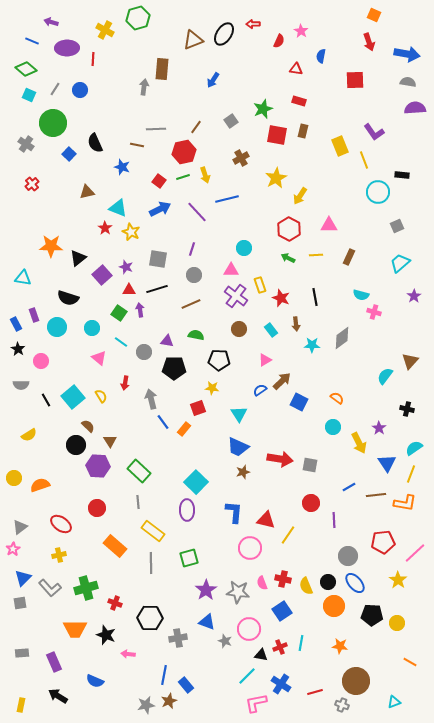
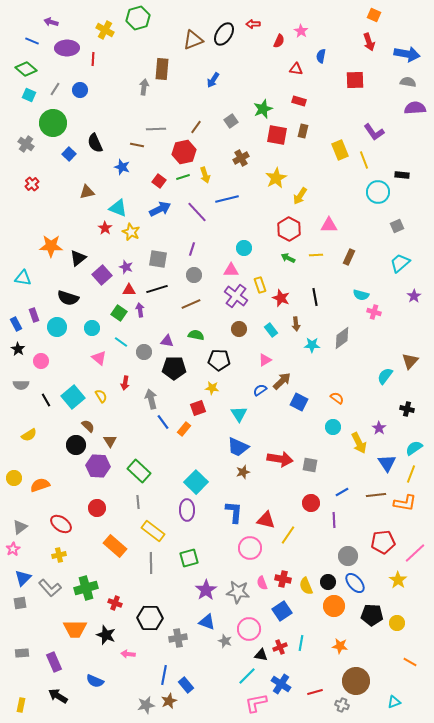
yellow rectangle at (340, 146): moved 4 px down
blue line at (349, 487): moved 7 px left, 5 px down
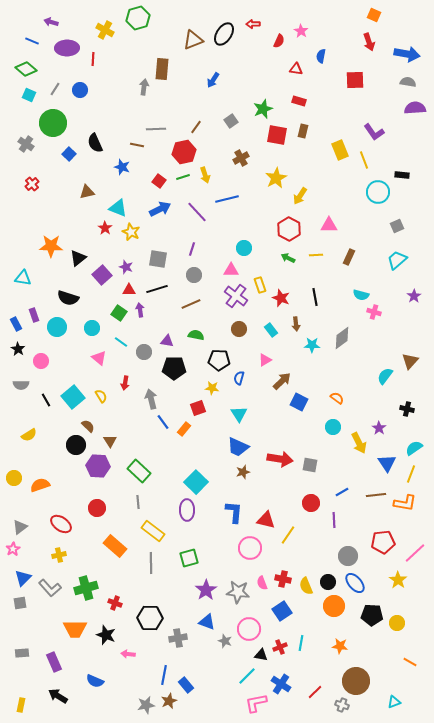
cyan trapezoid at (400, 263): moved 3 px left, 3 px up
blue semicircle at (260, 390): moved 21 px left, 12 px up; rotated 40 degrees counterclockwise
red line at (315, 692): rotated 28 degrees counterclockwise
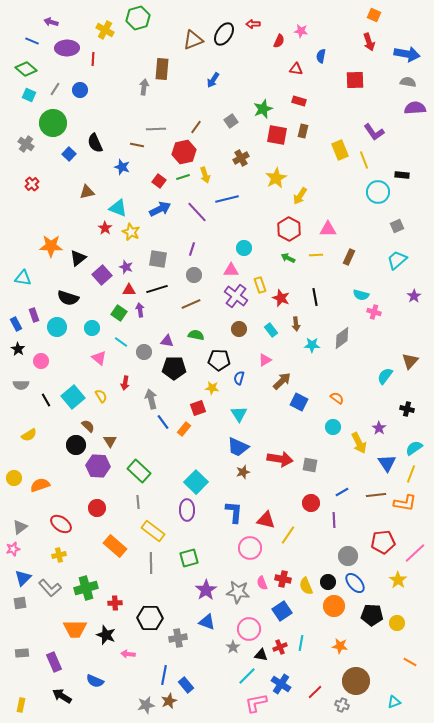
pink star at (301, 31): rotated 24 degrees counterclockwise
pink triangle at (329, 225): moved 1 px left, 4 px down
pink star at (13, 549): rotated 16 degrees clockwise
red cross at (115, 603): rotated 24 degrees counterclockwise
gray star at (225, 641): moved 8 px right, 6 px down; rotated 16 degrees clockwise
black arrow at (58, 696): moved 4 px right
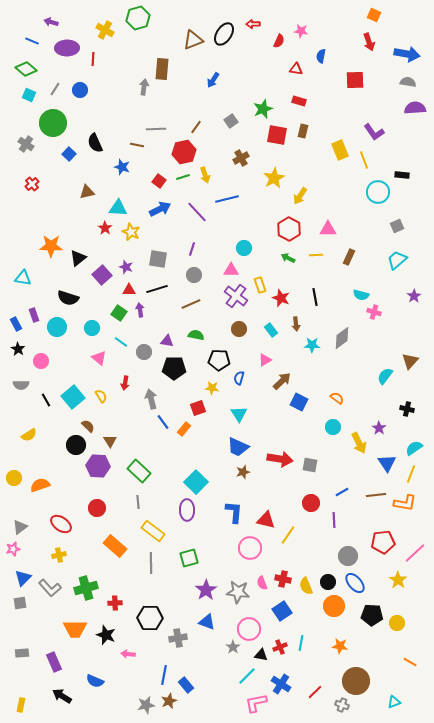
yellow star at (276, 178): moved 2 px left
cyan triangle at (118, 208): rotated 18 degrees counterclockwise
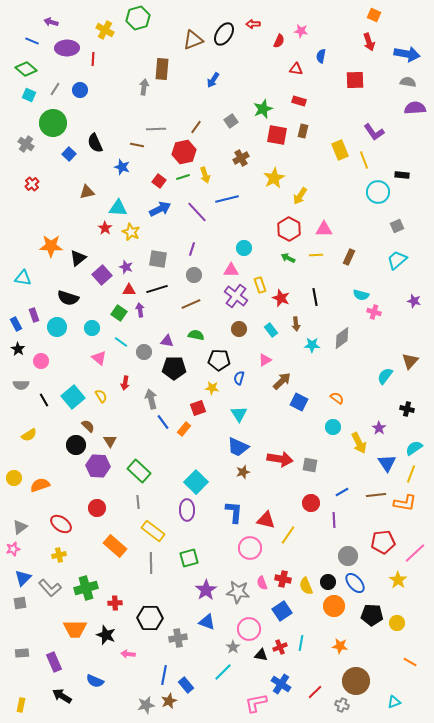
pink triangle at (328, 229): moved 4 px left
purple star at (414, 296): moved 5 px down; rotated 24 degrees counterclockwise
black line at (46, 400): moved 2 px left
cyan line at (247, 676): moved 24 px left, 4 px up
